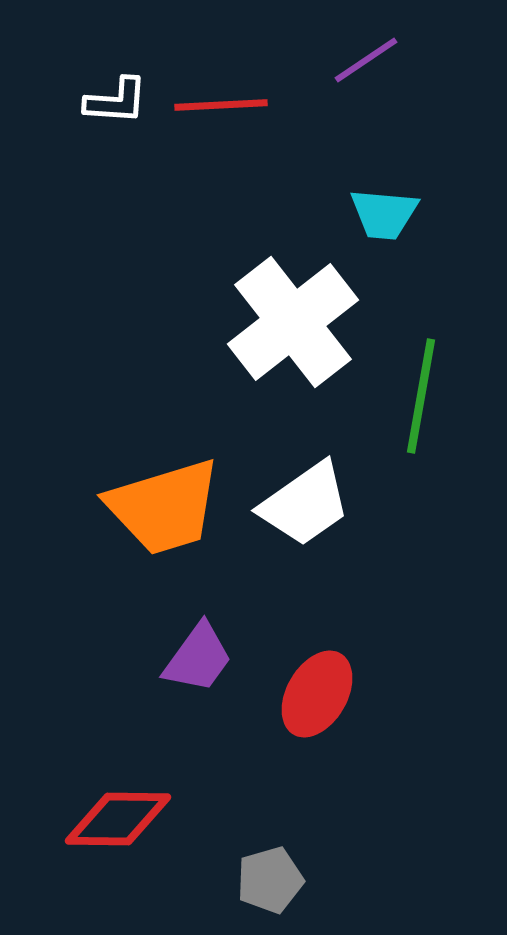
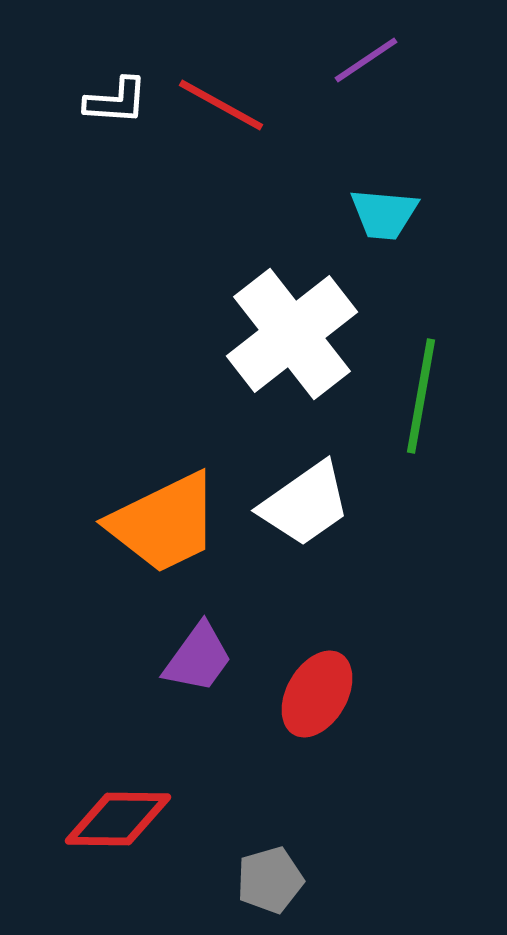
red line: rotated 32 degrees clockwise
white cross: moved 1 px left, 12 px down
orange trapezoid: moved 16 px down; rotated 9 degrees counterclockwise
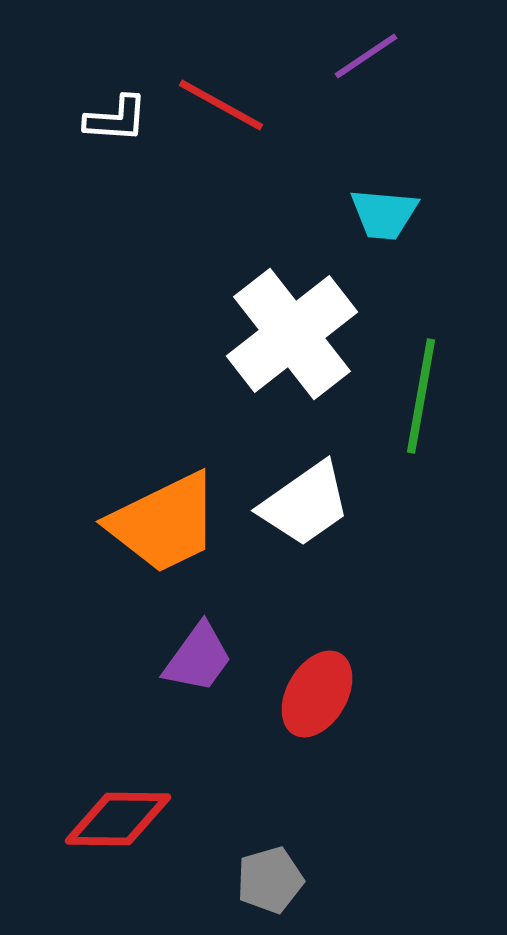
purple line: moved 4 px up
white L-shape: moved 18 px down
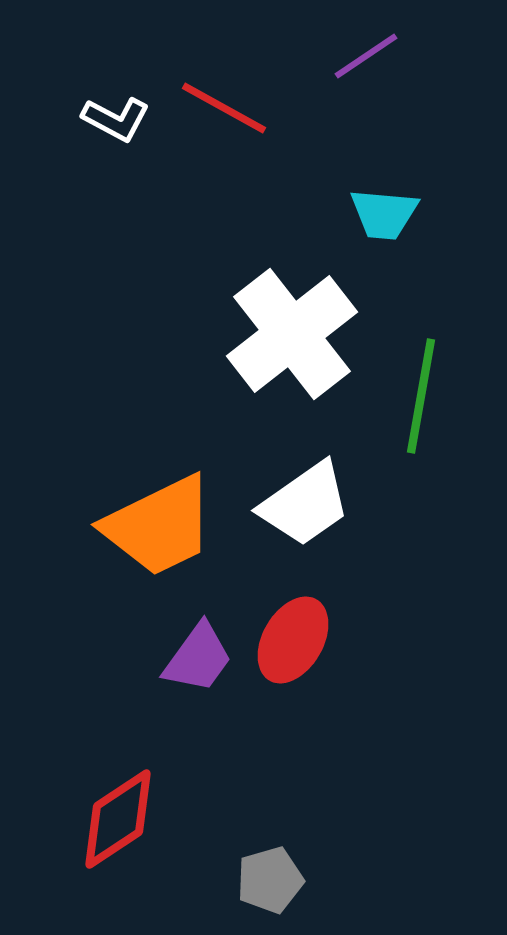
red line: moved 3 px right, 3 px down
white L-shape: rotated 24 degrees clockwise
orange trapezoid: moved 5 px left, 3 px down
red ellipse: moved 24 px left, 54 px up
red diamond: rotated 34 degrees counterclockwise
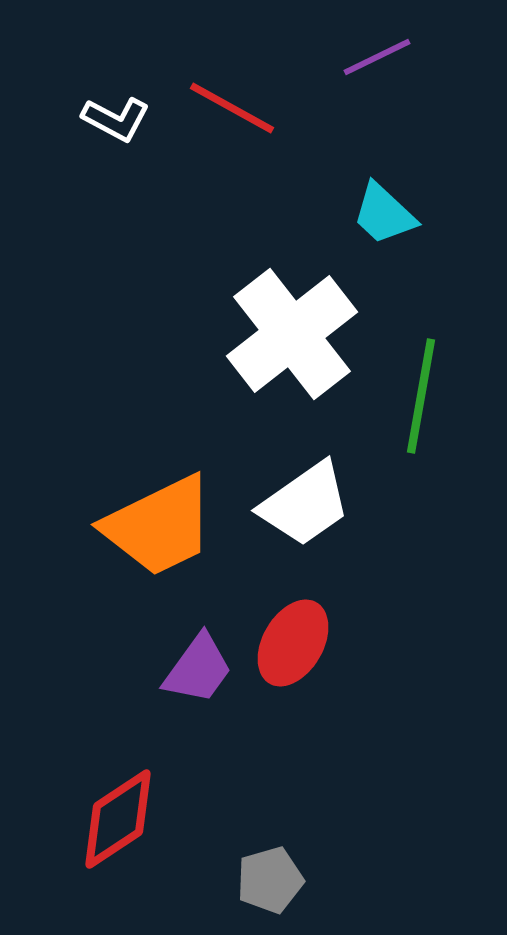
purple line: moved 11 px right, 1 px down; rotated 8 degrees clockwise
red line: moved 8 px right
cyan trapezoid: rotated 38 degrees clockwise
red ellipse: moved 3 px down
purple trapezoid: moved 11 px down
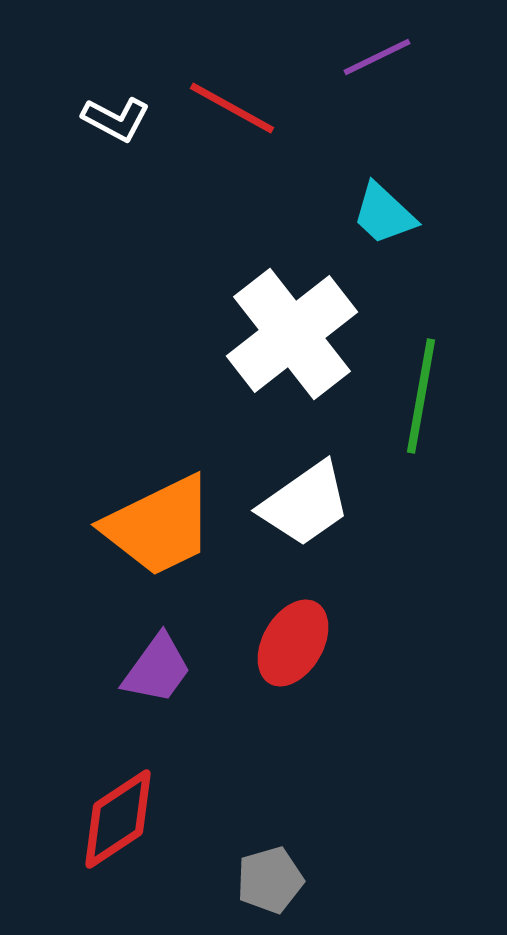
purple trapezoid: moved 41 px left
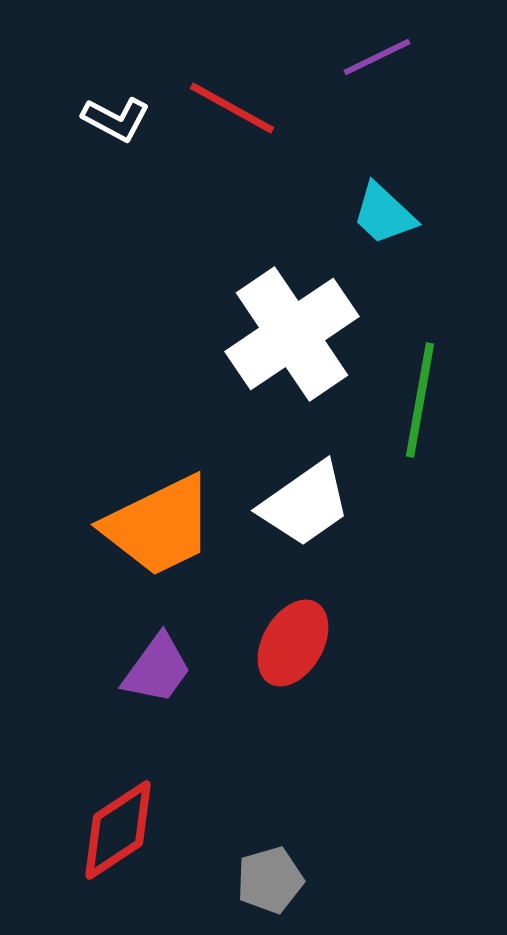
white cross: rotated 4 degrees clockwise
green line: moved 1 px left, 4 px down
red diamond: moved 11 px down
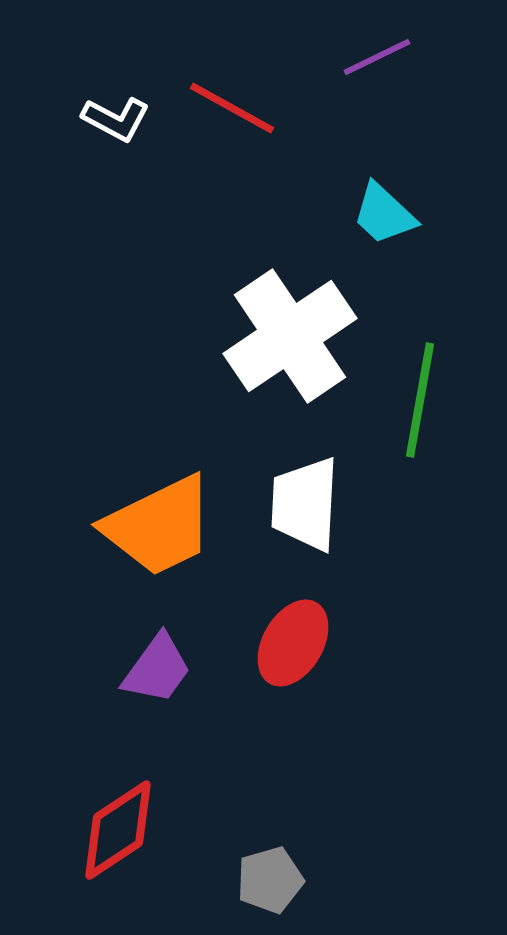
white cross: moved 2 px left, 2 px down
white trapezoid: rotated 128 degrees clockwise
